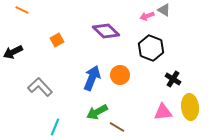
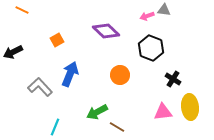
gray triangle: rotated 24 degrees counterclockwise
blue arrow: moved 22 px left, 4 px up
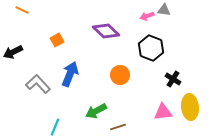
gray L-shape: moved 2 px left, 3 px up
green arrow: moved 1 px left, 1 px up
brown line: moved 1 px right; rotated 49 degrees counterclockwise
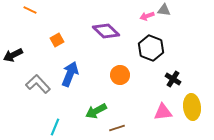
orange line: moved 8 px right
black arrow: moved 3 px down
yellow ellipse: moved 2 px right
brown line: moved 1 px left, 1 px down
